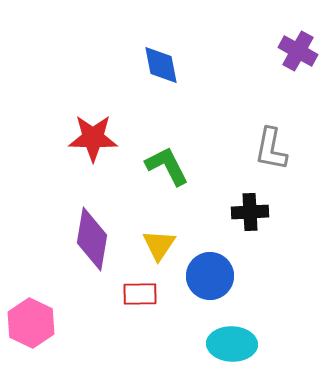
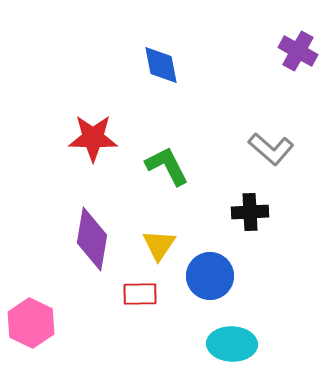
gray L-shape: rotated 60 degrees counterclockwise
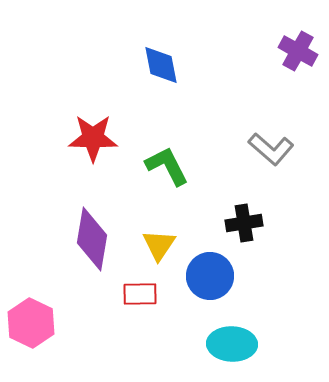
black cross: moved 6 px left, 11 px down; rotated 6 degrees counterclockwise
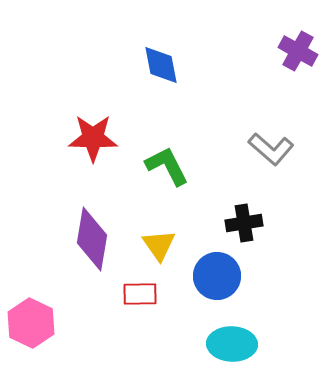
yellow triangle: rotated 9 degrees counterclockwise
blue circle: moved 7 px right
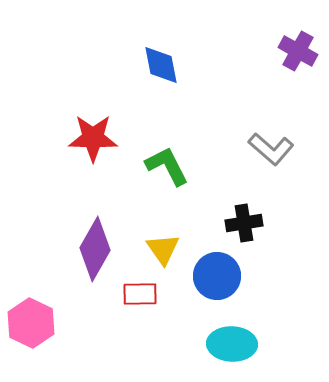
purple diamond: moved 3 px right, 10 px down; rotated 20 degrees clockwise
yellow triangle: moved 4 px right, 4 px down
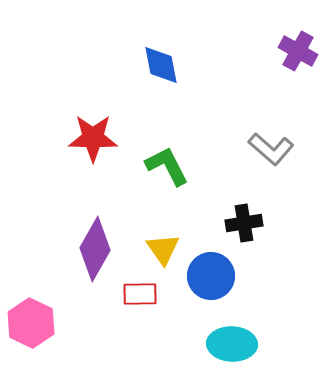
blue circle: moved 6 px left
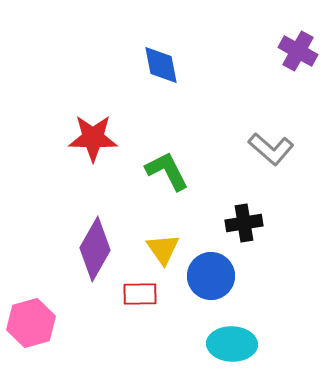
green L-shape: moved 5 px down
pink hexagon: rotated 18 degrees clockwise
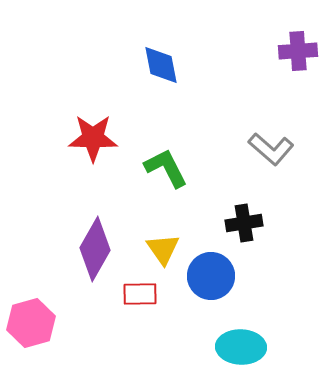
purple cross: rotated 33 degrees counterclockwise
green L-shape: moved 1 px left, 3 px up
cyan ellipse: moved 9 px right, 3 px down
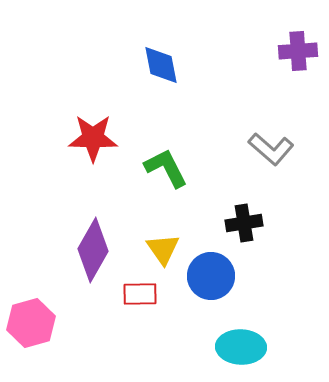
purple diamond: moved 2 px left, 1 px down
